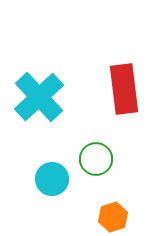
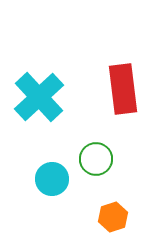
red rectangle: moved 1 px left
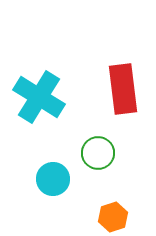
cyan cross: rotated 15 degrees counterclockwise
green circle: moved 2 px right, 6 px up
cyan circle: moved 1 px right
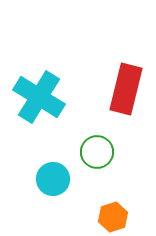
red rectangle: moved 3 px right; rotated 21 degrees clockwise
green circle: moved 1 px left, 1 px up
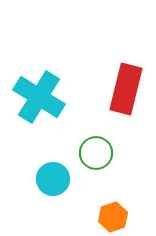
green circle: moved 1 px left, 1 px down
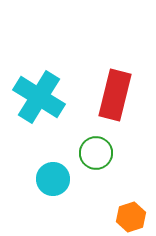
red rectangle: moved 11 px left, 6 px down
orange hexagon: moved 18 px right
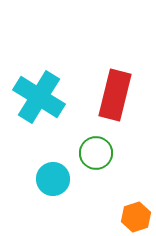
orange hexagon: moved 5 px right
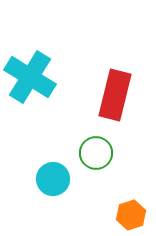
cyan cross: moved 9 px left, 20 px up
orange hexagon: moved 5 px left, 2 px up
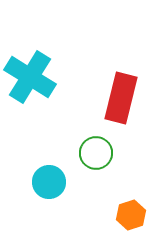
red rectangle: moved 6 px right, 3 px down
cyan circle: moved 4 px left, 3 px down
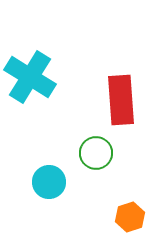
red rectangle: moved 2 px down; rotated 18 degrees counterclockwise
orange hexagon: moved 1 px left, 2 px down
